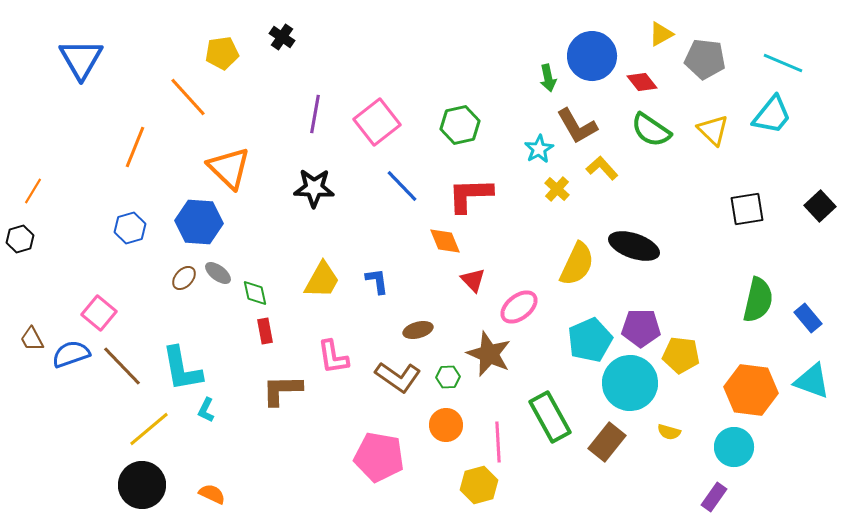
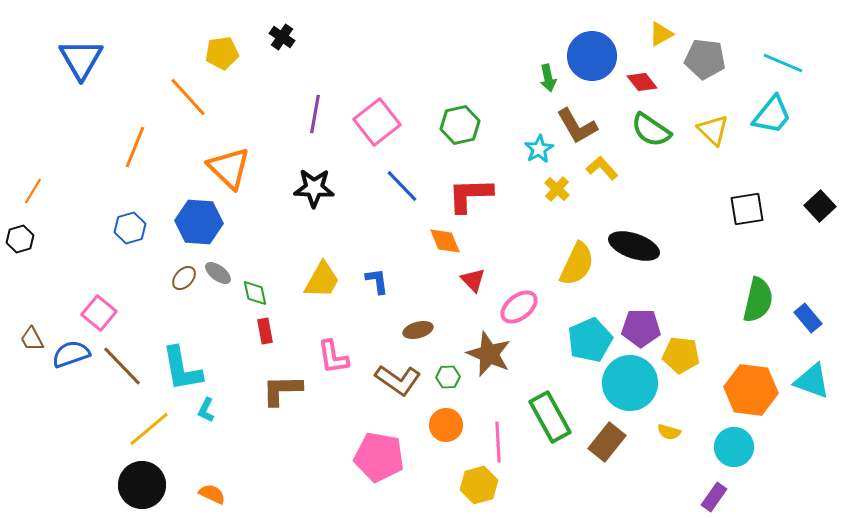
brown L-shape at (398, 377): moved 3 px down
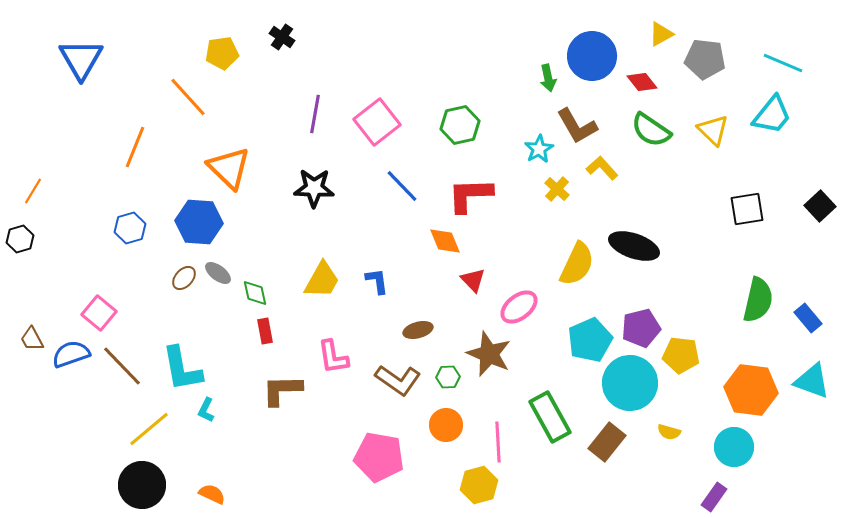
purple pentagon at (641, 328): rotated 15 degrees counterclockwise
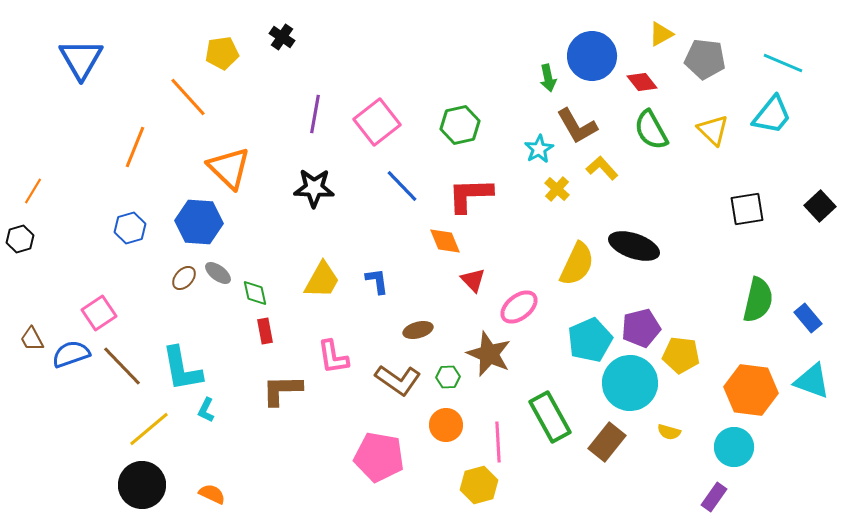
green semicircle at (651, 130): rotated 27 degrees clockwise
pink square at (99, 313): rotated 16 degrees clockwise
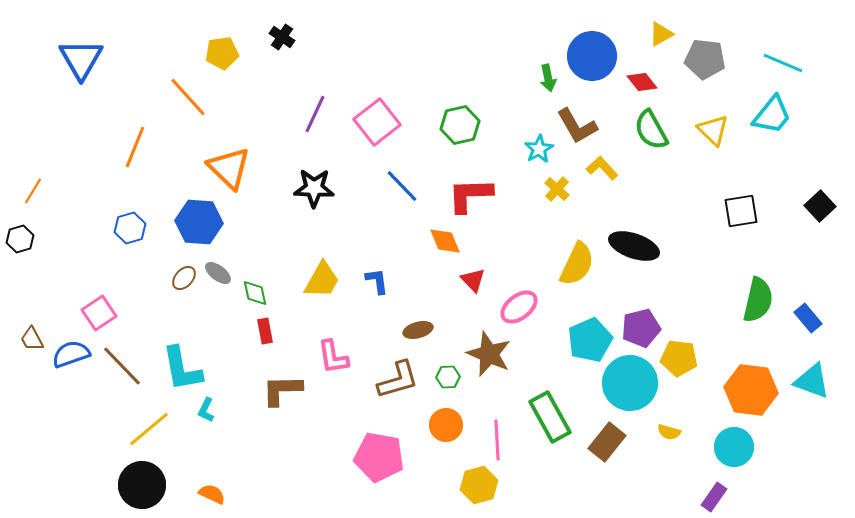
purple line at (315, 114): rotated 15 degrees clockwise
black square at (747, 209): moved 6 px left, 2 px down
yellow pentagon at (681, 355): moved 2 px left, 3 px down
brown L-shape at (398, 380): rotated 51 degrees counterclockwise
pink line at (498, 442): moved 1 px left, 2 px up
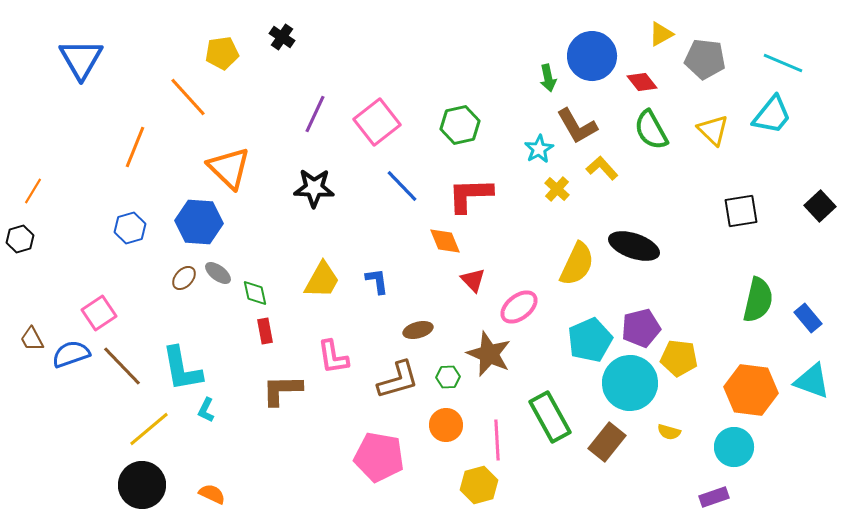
purple rectangle at (714, 497): rotated 36 degrees clockwise
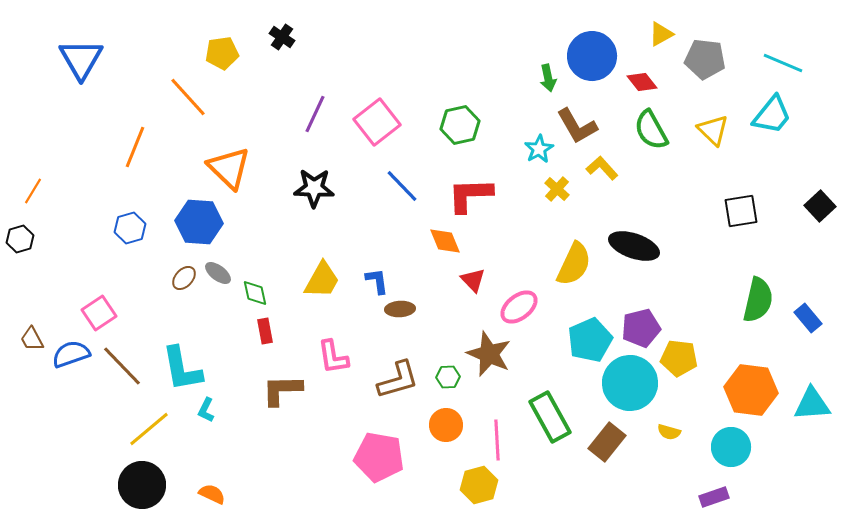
yellow semicircle at (577, 264): moved 3 px left
brown ellipse at (418, 330): moved 18 px left, 21 px up; rotated 12 degrees clockwise
cyan triangle at (812, 381): moved 23 px down; rotated 24 degrees counterclockwise
cyan circle at (734, 447): moved 3 px left
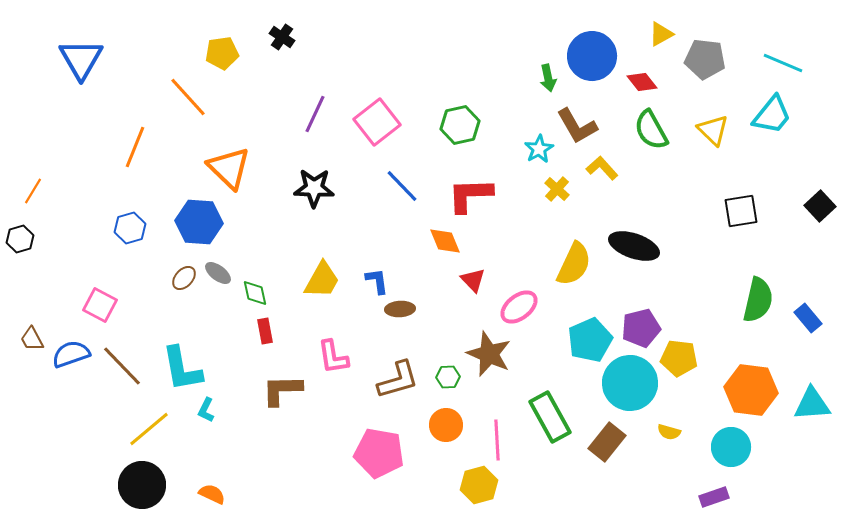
pink square at (99, 313): moved 1 px right, 8 px up; rotated 28 degrees counterclockwise
pink pentagon at (379, 457): moved 4 px up
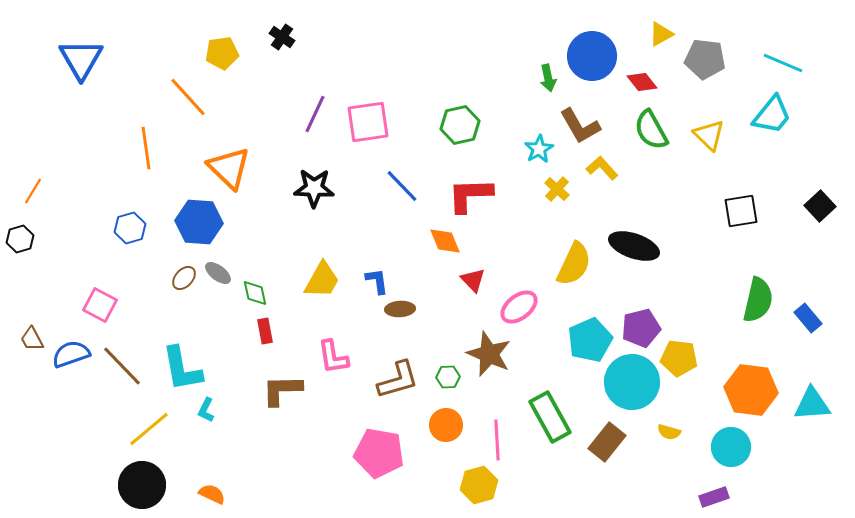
pink square at (377, 122): moved 9 px left; rotated 30 degrees clockwise
brown L-shape at (577, 126): moved 3 px right
yellow triangle at (713, 130): moved 4 px left, 5 px down
orange line at (135, 147): moved 11 px right, 1 px down; rotated 30 degrees counterclockwise
cyan circle at (630, 383): moved 2 px right, 1 px up
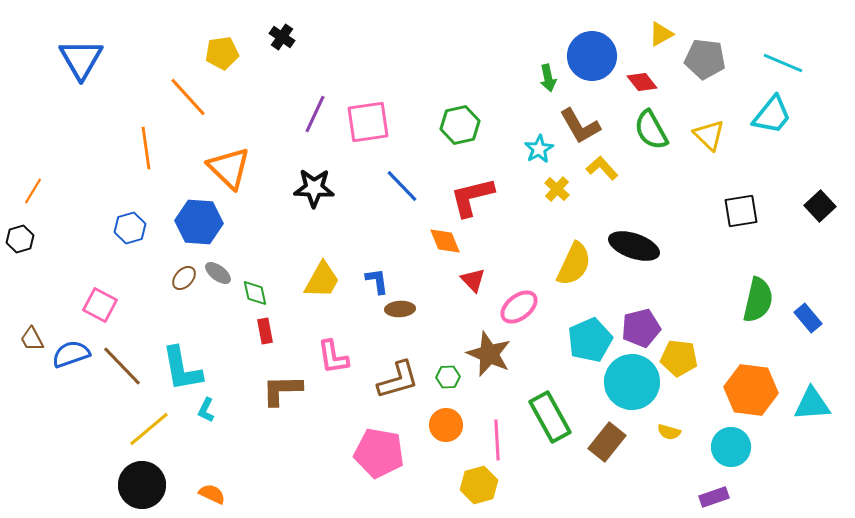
red L-shape at (470, 195): moved 2 px right, 2 px down; rotated 12 degrees counterclockwise
